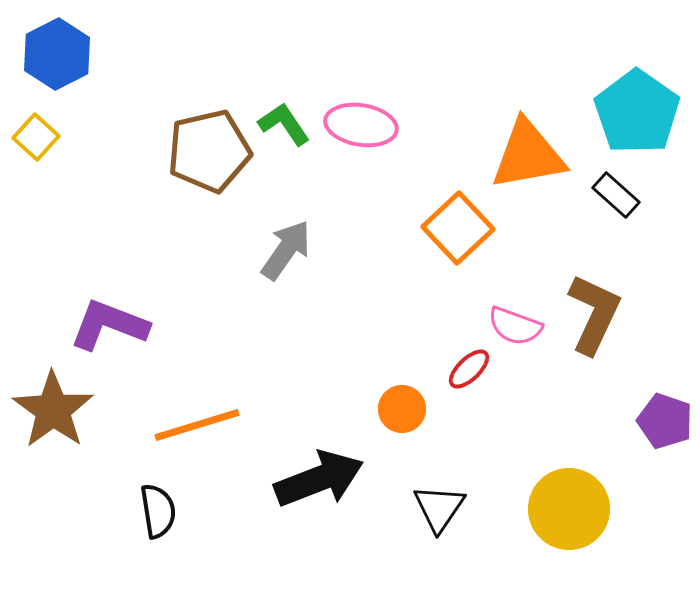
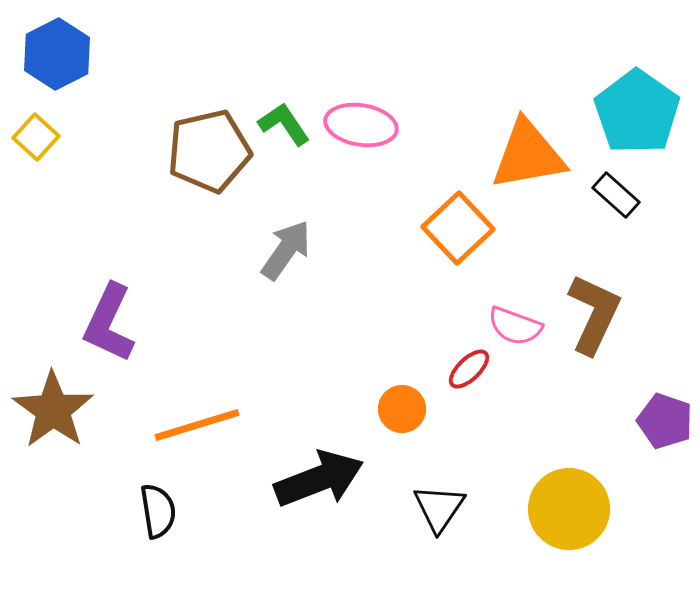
purple L-shape: moved 2 px up; rotated 86 degrees counterclockwise
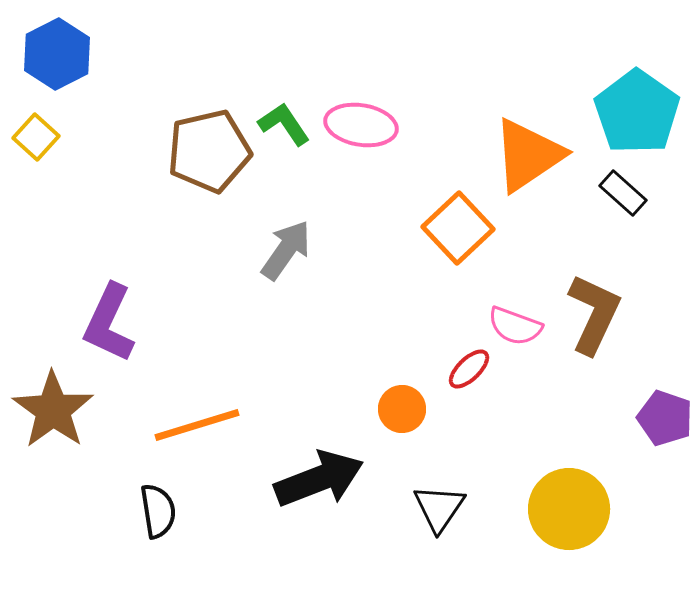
orange triangle: rotated 24 degrees counterclockwise
black rectangle: moved 7 px right, 2 px up
purple pentagon: moved 3 px up
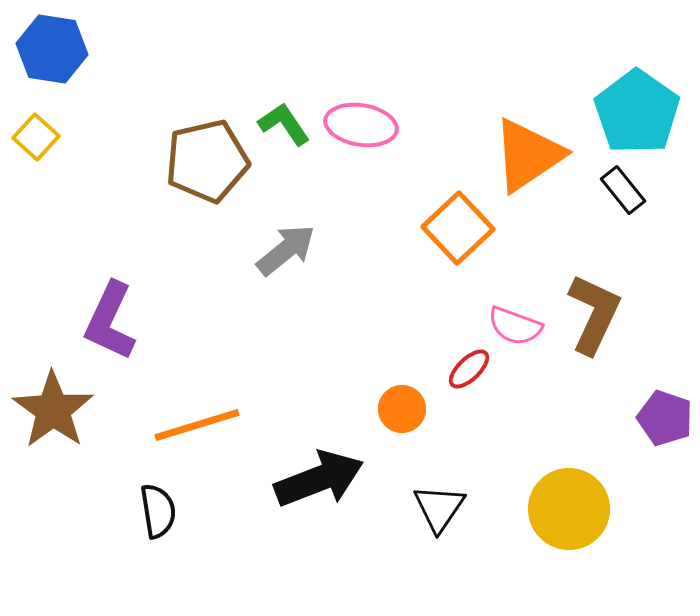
blue hexagon: moved 5 px left, 5 px up; rotated 24 degrees counterclockwise
brown pentagon: moved 2 px left, 10 px down
black rectangle: moved 3 px up; rotated 9 degrees clockwise
gray arrow: rotated 16 degrees clockwise
purple L-shape: moved 1 px right, 2 px up
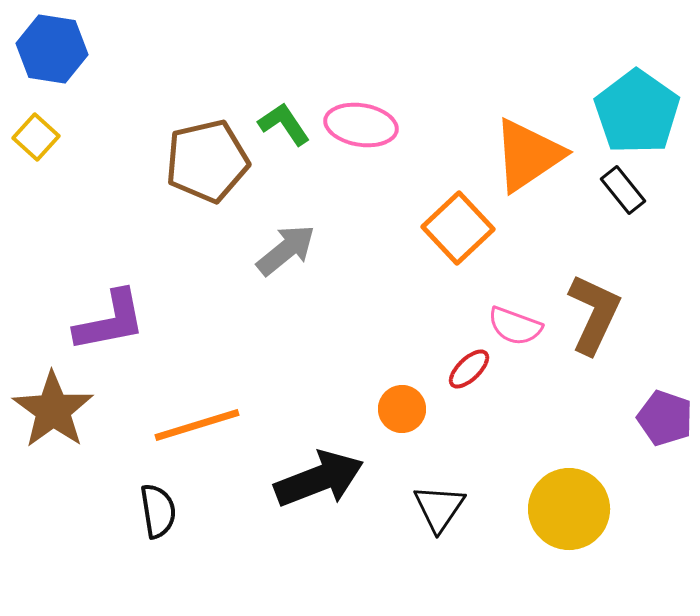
purple L-shape: rotated 126 degrees counterclockwise
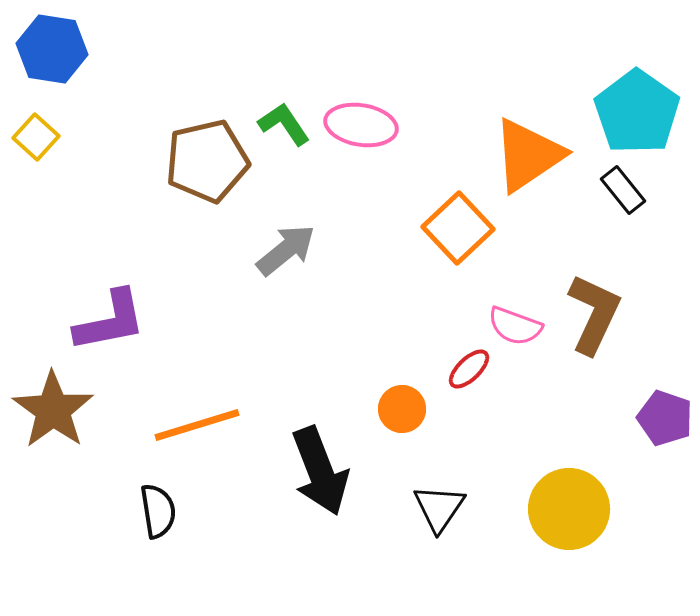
black arrow: moved 1 px right, 8 px up; rotated 90 degrees clockwise
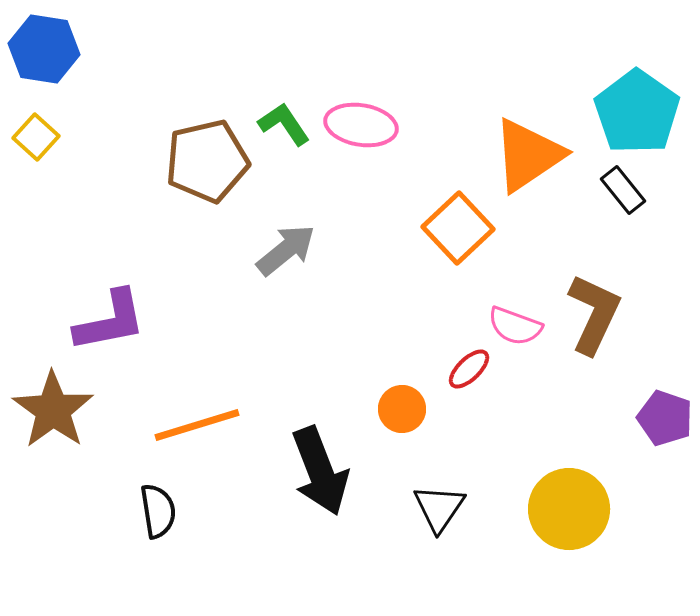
blue hexagon: moved 8 px left
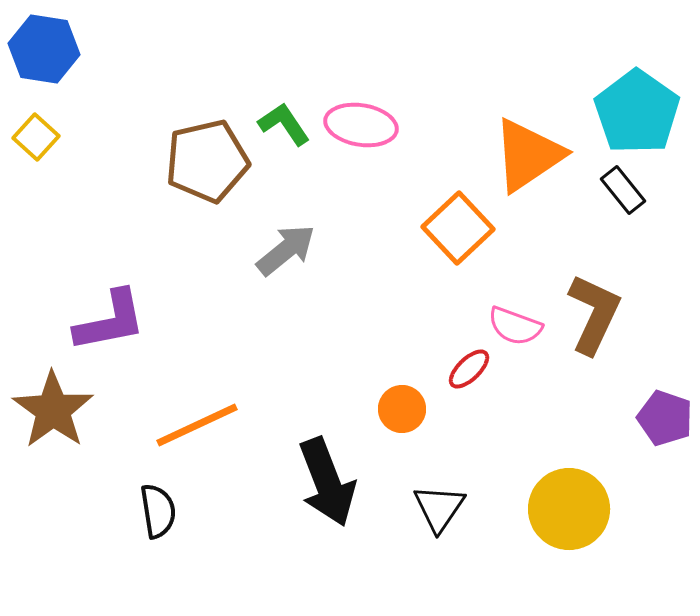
orange line: rotated 8 degrees counterclockwise
black arrow: moved 7 px right, 11 px down
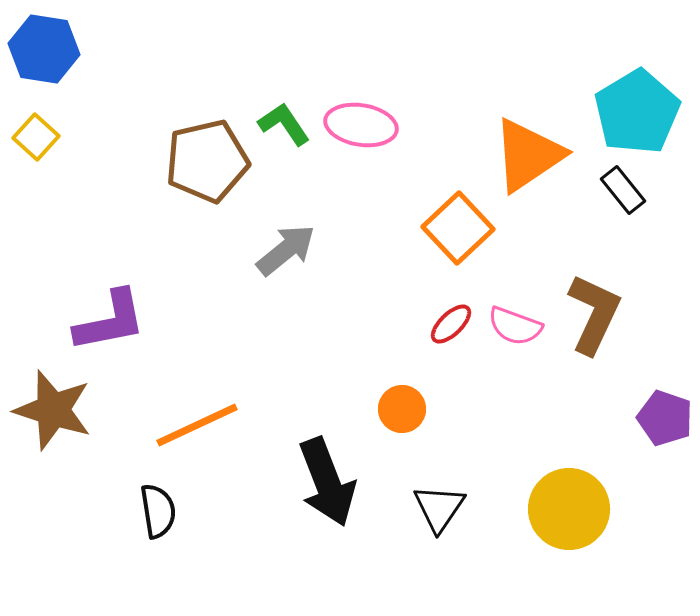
cyan pentagon: rotated 6 degrees clockwise
red ellipse: moved 18 px left, 45 px up
brown star: rotated 18 degrees counterclockwise
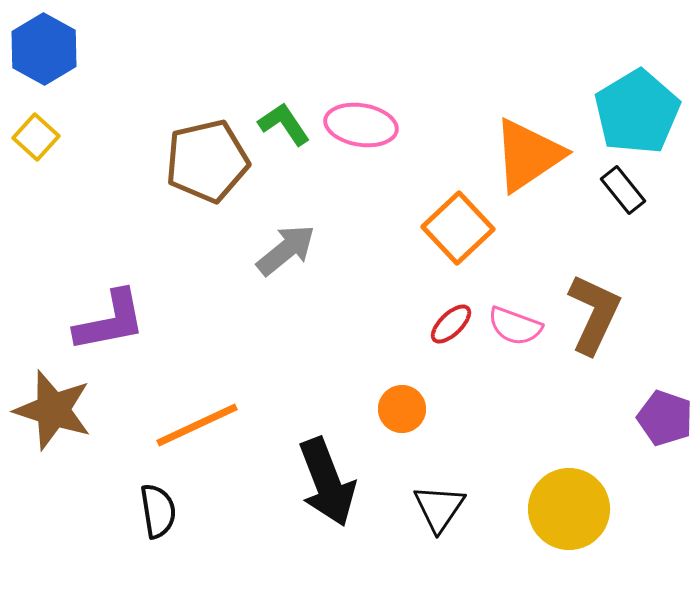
blue hexagon: rotated 20 degrees clockwise
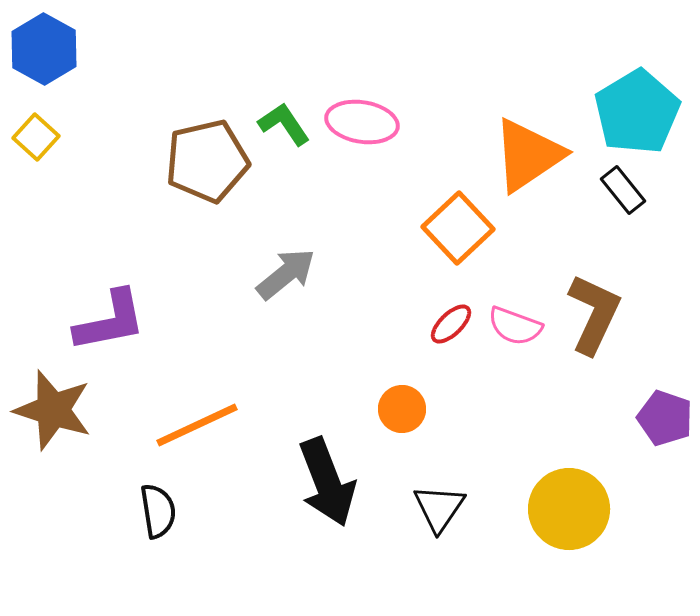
pink ellipse: moved 1 px right, 3 px up
gray arrow: moved 24 px down
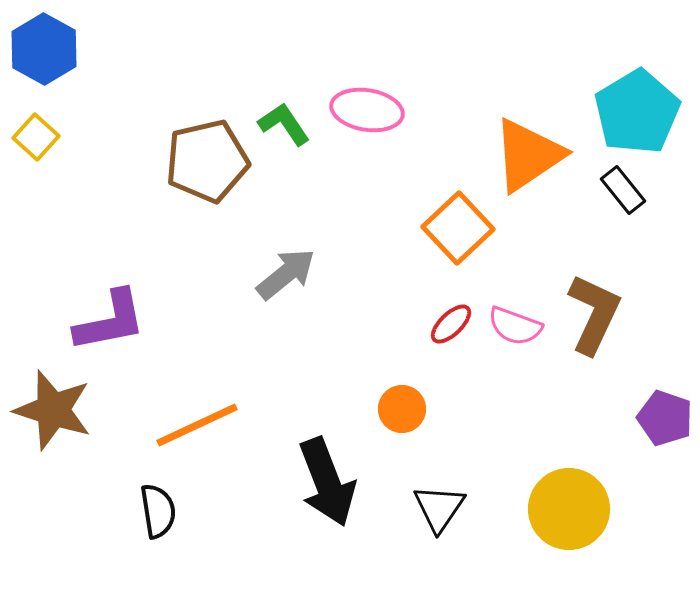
pink ellipse: moved 5 px right, 12 px up
